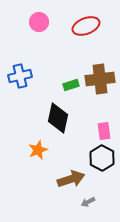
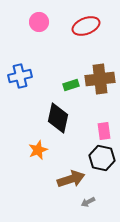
black hexagon: rotated 15 degrees counterclockwise
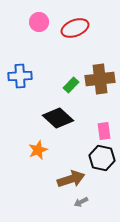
red ellipse: moved 11 px left, 2 px down
blue cross: rotated 10 degrees clockwise
green rectangle: rotated 28 degrees counterclockwise
black diamond: rotated 60 degrees counterclockwise
gray arrow: moved 7 px left
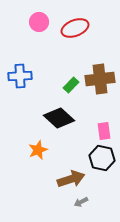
black diamond: moved 1 px right
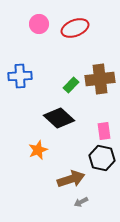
pink circle: moved 2 px down
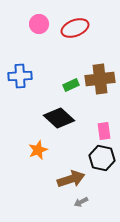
green rectangle: rotated 21 degrees clockwise
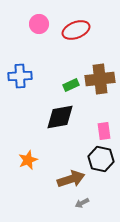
red ellipse: moved 1 px right, 2 px down
black diamond: moved 1 px right, 1 px up; rotated 52 degrees counterclockwise
orange star: moved 10 px left, 10 px down
black hexagon: moved 1 px left, 1 px down
gray arrow: moved 1 px right, 1 px down
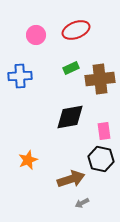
pink circle: moved 3 px left, 11 px down
green rectangle: moved 17 px up
black diamond: moved 10 px right
